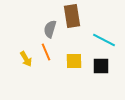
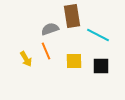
gray semicircle: rotated 54 degrees clockwise
cyan line: moved 6 px left, 5 px up
orange line: moved 1 px up
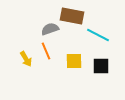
brown rectangle: rotated 70 degrees counterclockwise
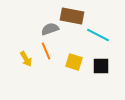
yellow square: moved 1 px down; rotated 18 degrees clockwise
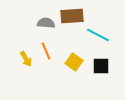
brown rectangle: rotated 15 degrees counterclockwise
gray semicircle: moved 4 px left, 6 px up; rotated 24 degrees clockwise
yellow square: rotated 18 degrees clockwise
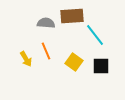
cyan line: moved 3 px left; rotated 25 degrees clockwise
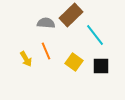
brown rectangle: moved 1 px left, 1 px up; rotated 40 degrees counterclockwise
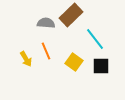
cyan line: moved 4 px down
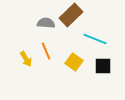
cyan line: rotated 30 degrees counterclockwise
black square: moved 2 px right
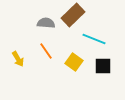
brown rectangle: moved 2 px right
cyan line: moved 1 px left
orange line: rotated 12 degrees counterclockwise
yellow arrow: moved 8 px left
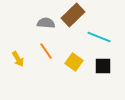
cyan line: moved 5 px right, 2 px up
